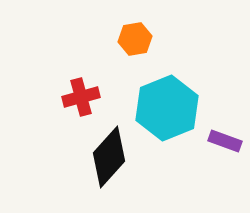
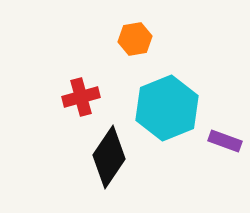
black diamond: rotated 8 degrees counterclockwise
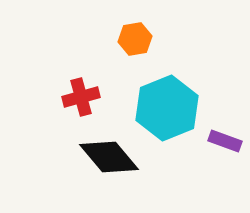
black diamond: rotated 74 degrees counterclockwise
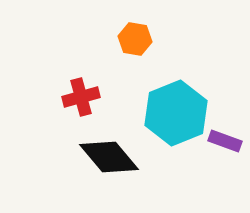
orange hexagon: rotated 20 degrees clockwise
cyan hexagon: moved 9 px right, 5 px down
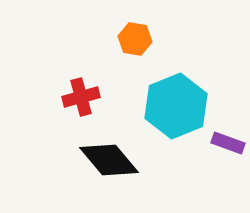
cyan hexagon: moved 7 px up
purple rectangle: moved 3 px right, 2 px down
black diamond: moved 3 px down
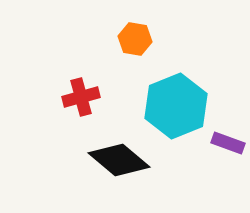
black diamond: moved 10 px right; rotated 10 degrees counterclockwise
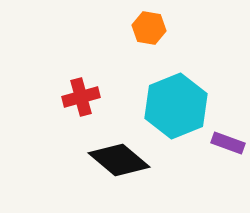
orange hexagon: moved 14 px right, 11 px up
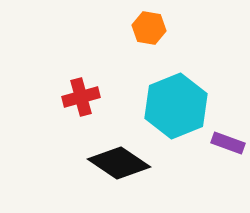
black diamond: moved 3 px down; rotated 6 degrees counterclockwise
